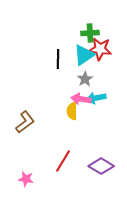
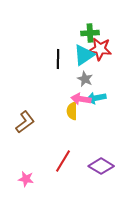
gray star: rotated 14 degrees counterclockwise
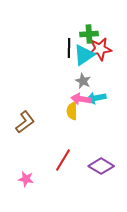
green cross: moved 1 px left, 1 px down
red star: rotated 15 degrees counterclockwise
black line: moved 11 px right, 11 px up
gray star: moved 2 px left, 2 px down
red line: moved 1 px up
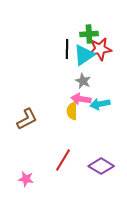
black line: moved 2 px left, 1 px down
cyan arrow: moved 4 px right, 6 px down
brown L-shape: moved 2 px right, 3 px up; rotated 10 degrees clockwise
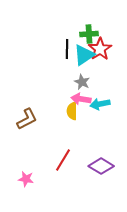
red star: rotated 25 degrees counterclockwise
gray star: moved 1 px left, 1 px down
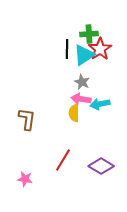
yellow semicircle: moved 2 px right, 2 px down
brown L-shape: rotated 55 degrees counterclockwise
pink star: moved 1 px left
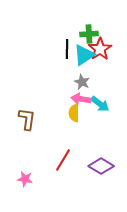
cyan arrow: rotated 132 degrees counterclockwise
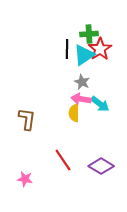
red line: rotated 65 degrees counterclockwise
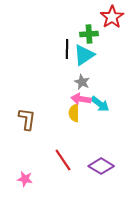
red star: moved 12 px right, 32 px up
